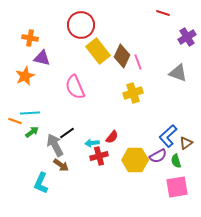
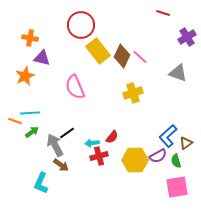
pink line: moved 2 px right, 5 px up; rotated 28 degrees counterclockwise
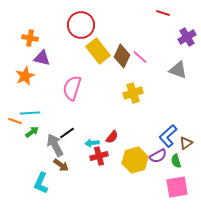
gray triangle: moved 3 px up
pink semicircle: moved 3 px left, 1 px down; rotated 40 degrees clockwise
yellow hexagon: rotated 15 degrees counterclockwise
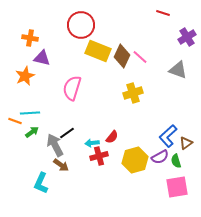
yellow rectangle: rotated 30 degrees counterclockwise
purple semicircle: moved 2 px right, 1 px down
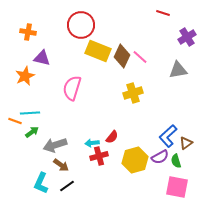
orange cross: moved 2 px left, 6 px up
gray triangle: rotated 30 degrees counterclockwise
black line: moved 53 px down
gray arrow: rotated 80 degrees counterclockwise
pink square: rotated 20 degrees clockwise
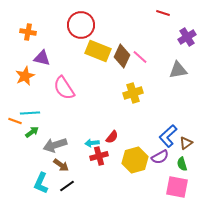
pink semicircle: moved 8 px left; rotated 50 degrees counterclockwise
green semicircle: moved 6 px right, 3 px down
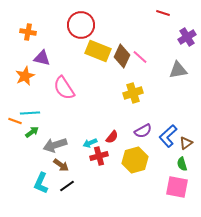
cyan arrow: moved 2 px left; rotated 16 degrees counterclockwise
purple semicircle: moved 17 px left, 26 px up
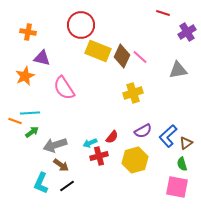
purple cross: moved 5 px up
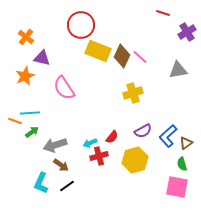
orange cross: moved 2 px left, 5 px down; rotated 28 degrees clockwise
